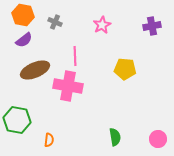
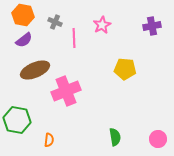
pink line: moved 1 px left, 18 px up
pink cross: moved 2 px left, 5 px down; rotated 32 degrees counterclockwise
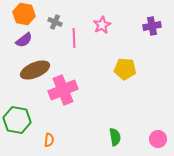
orange hexagon: moved 1 px right, 1 px up
pink cross: moved 3 px left, 1 px up
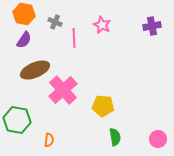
pink star: rotated 18 degrees counterclockwise
purple semicircle: rotated 18 degrees counterclockwise
yellow pentagon: moved 22 px left, 37 px down
pink cross: rotated 20 degrees counterclockwise
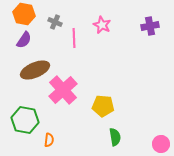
purple cross: moved 2 px left
green hexagon: moved 8 px right
pink circle: moved 3 px right, 5 px down
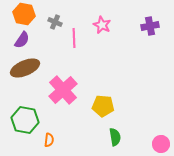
purple semicircle: moved 2 px left
brown ellipse: moved 10 px left, 2 px up
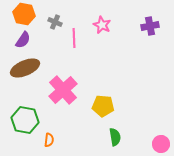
purple semicircle: moved 1 px right
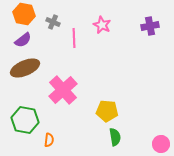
gray cross: moved 2 px left
purple semicircle: rotated 18 degrees clockwise
yellow pentagon: moved 4 px right, 5 px down
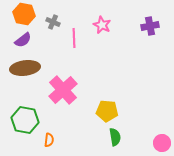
brown ellipse: rotated 16 degrees clockwise
pink circle: moved 1 px right, 1 px up
